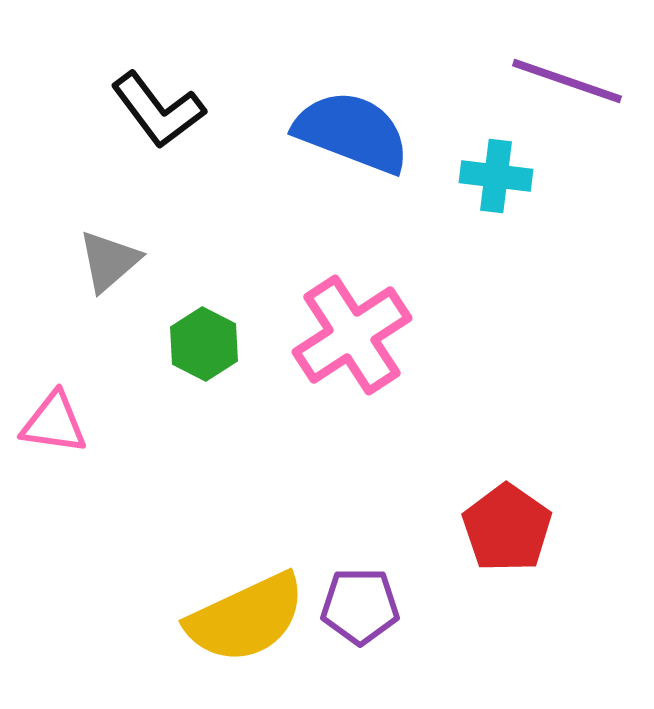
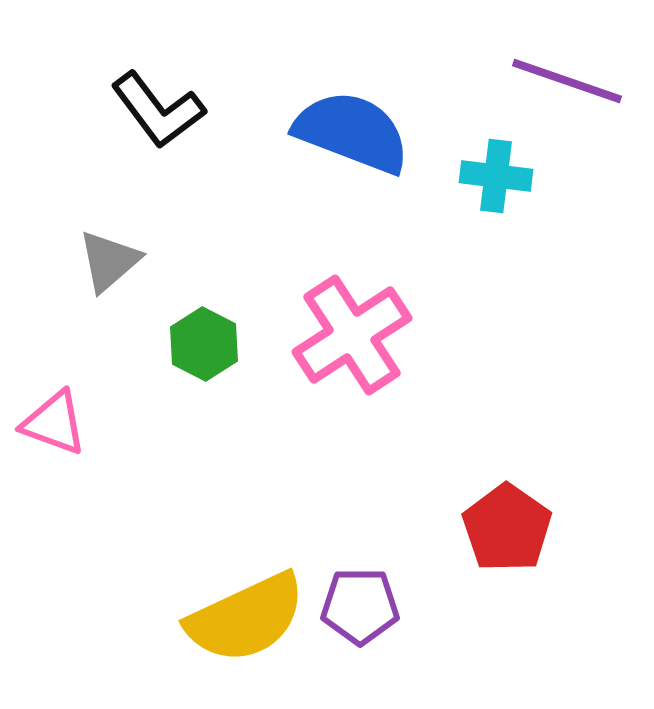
pink triangle: rotated 12 degrees clockwise
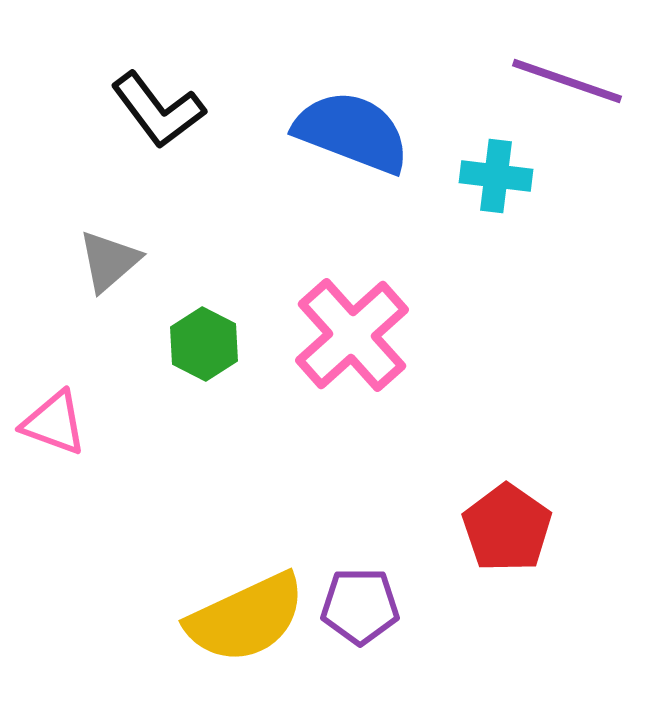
pink cross: rotated 9 degrees counterclockwise
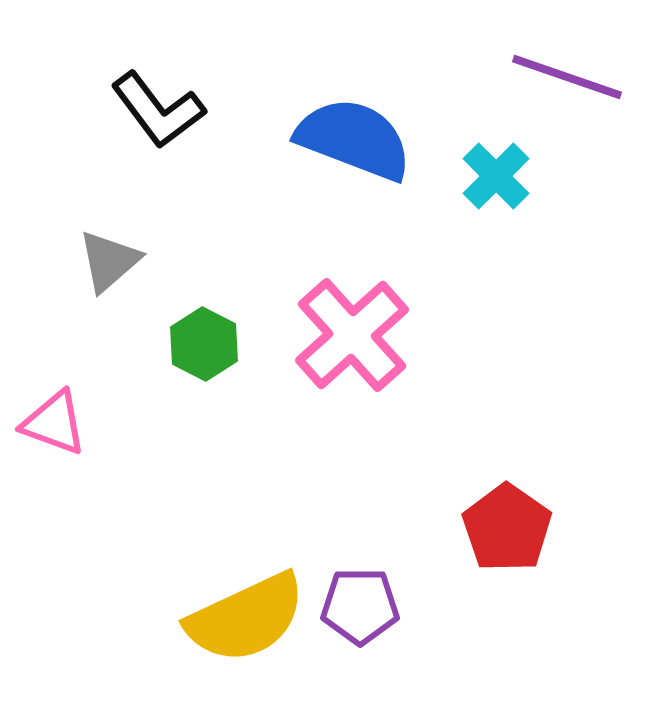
purple line: moved 4 px up
blue semicircle: moved 2 px right, 7 px down
cyan cross: rotated 38 degrees clockwise
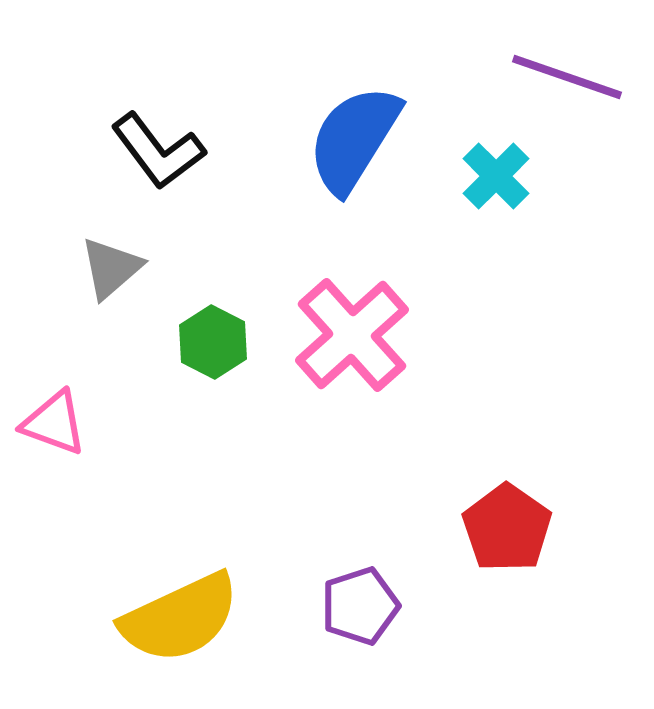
black L-shape: moved 41 px down
blue semicircle: rotated 79 degrees counterclockwise
gray triangle: moved 2 px right, 7 px down
green hexagon: moved 9 px right, 2 px up
purple pentagon: rotated 18 degrees counterclockwise
yellow semicircle: moved 66 px left
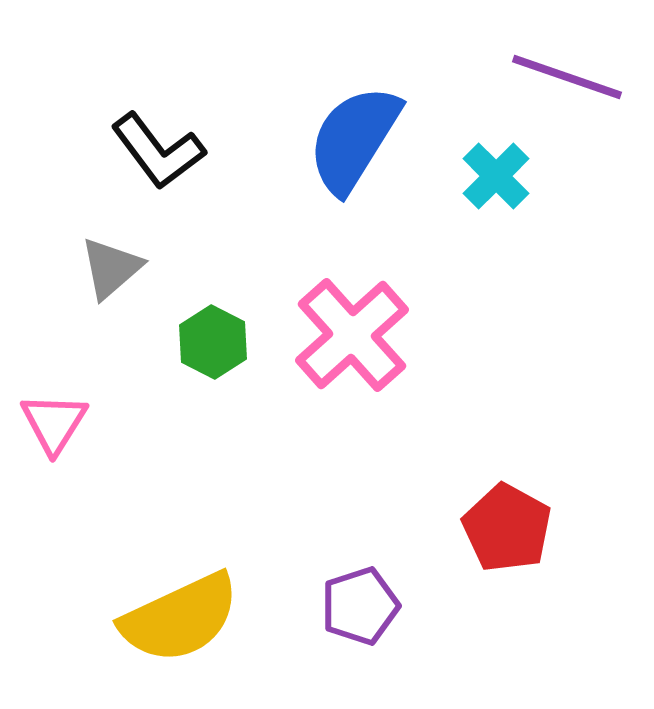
pink triangle: rotated 42 degrees clockwise
red pentagon: rotated 6 degrees counterclockwise
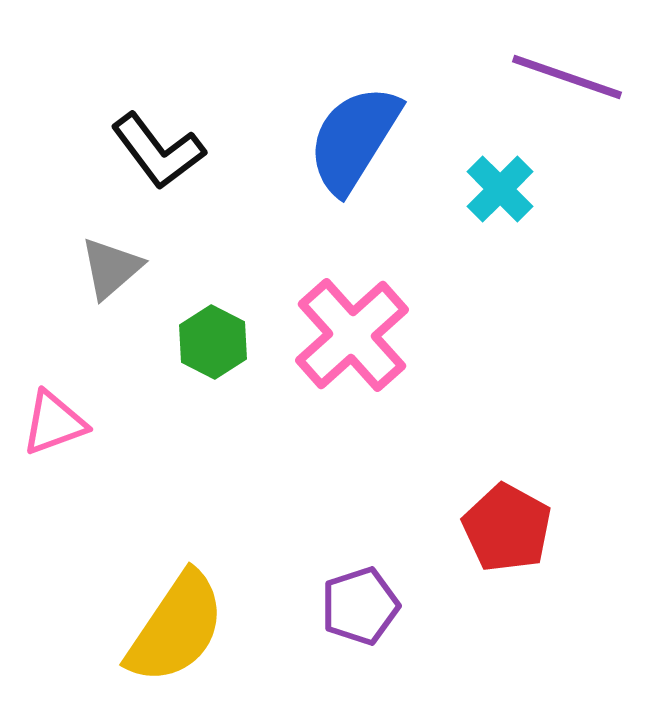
cyan cross: moved 4 px right, 13 px down
pink triangle: rotated 38 degrees clockwise
yellow semicircle: moved 4 px left, 10 px down; rotated 31 degrees counterclockwise
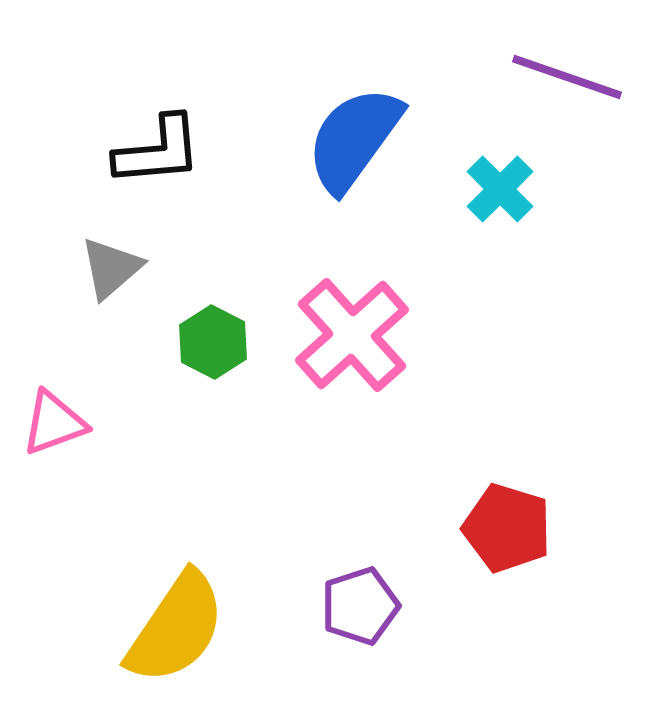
blue semicircle: rotated 4 degrees clockwise
black L-shape: rotated 58 degrees counterclockwise
red pentagon: rotated 12 degrees counterclockwise
